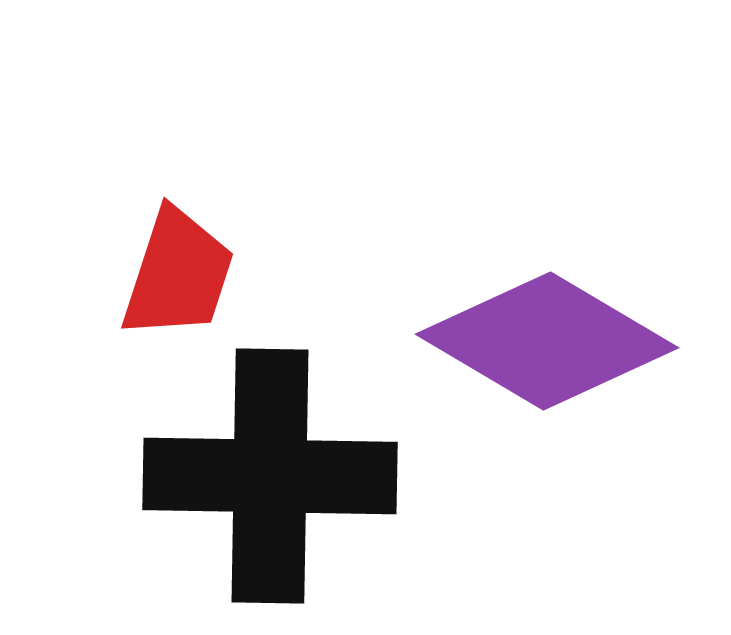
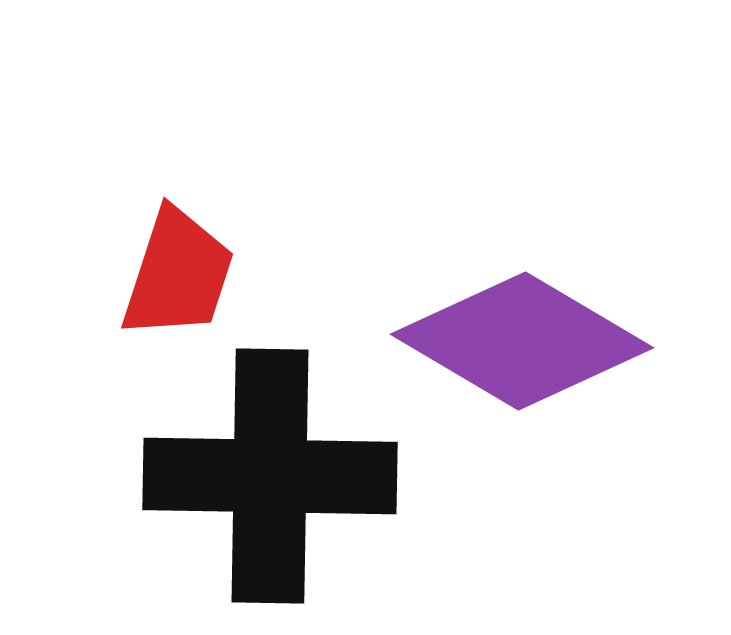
purple diamond: moved 25 px left
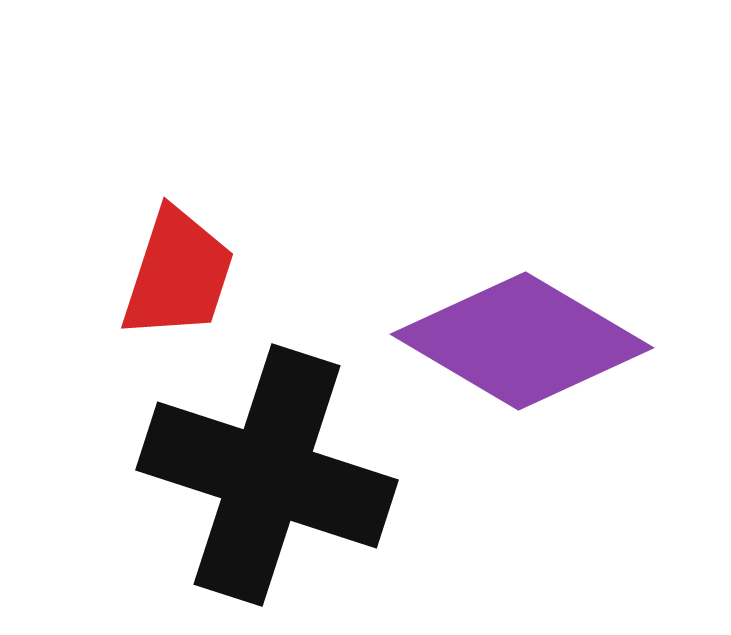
black cross: moved 3 px left, 1 px up; rotated 17 degrees clockwise
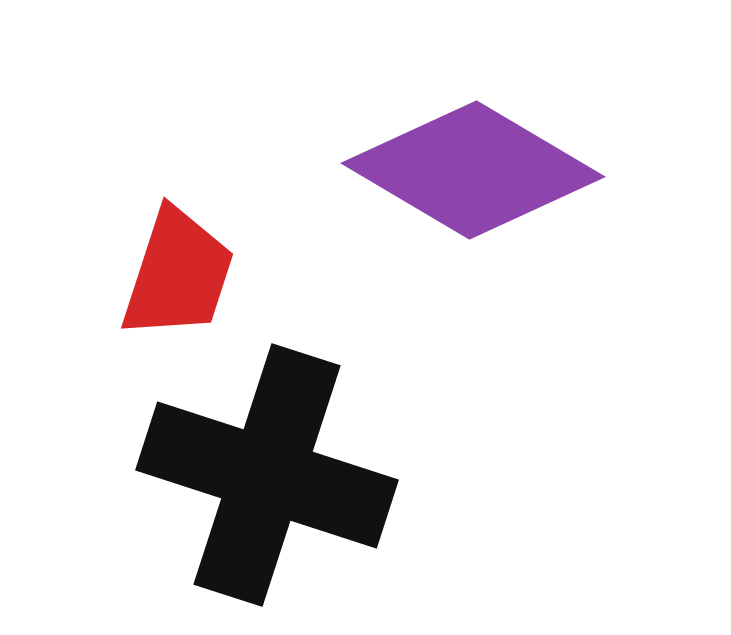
purple diamond: moved 49 px left, 171 px up
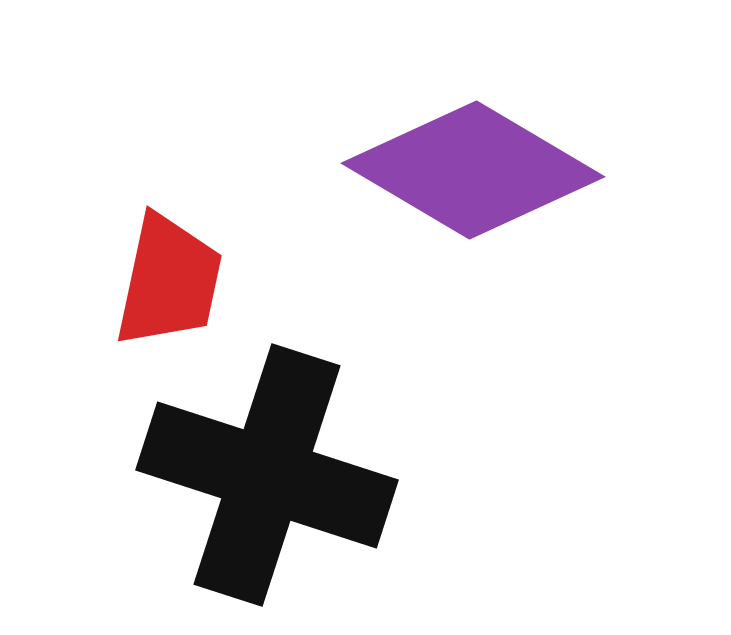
red trapezoid: moved 9 px left, 7 px down; rotated 6 degrees counterclockwise
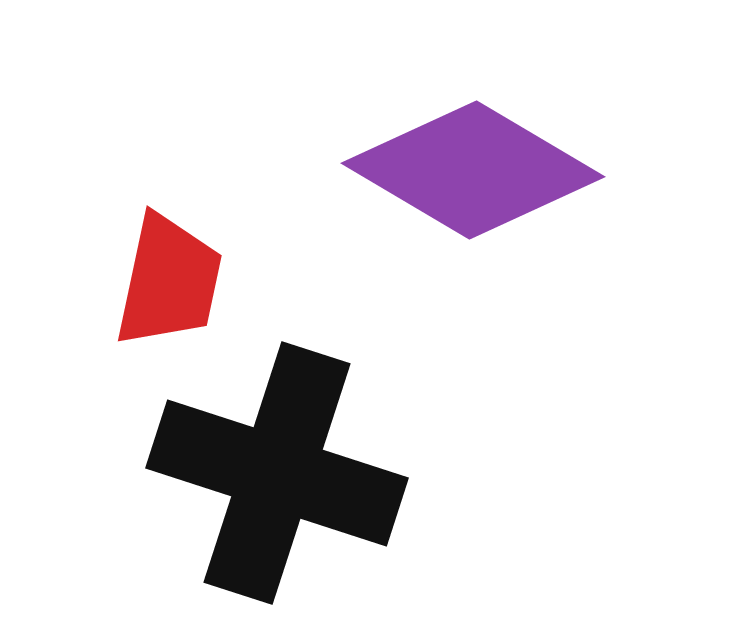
black cross: moved 10 px right, 2 px up
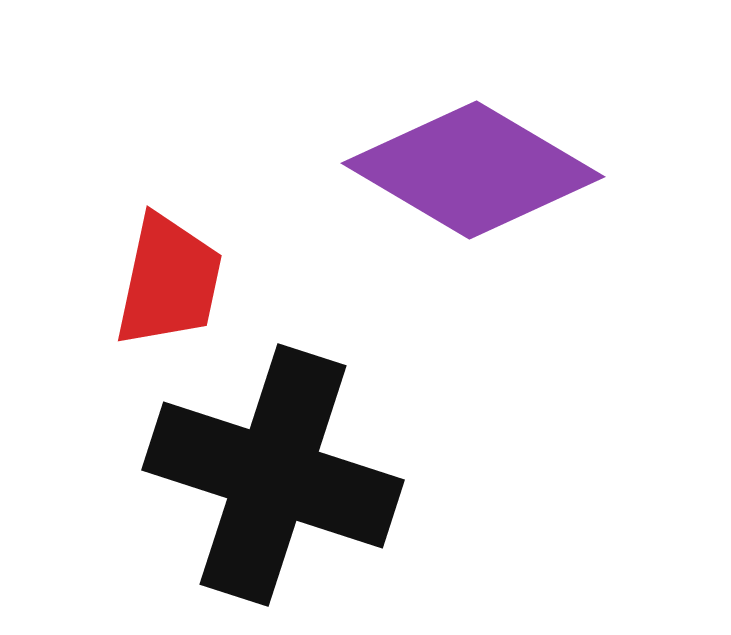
black cross: moved 4 px left, 2 px down
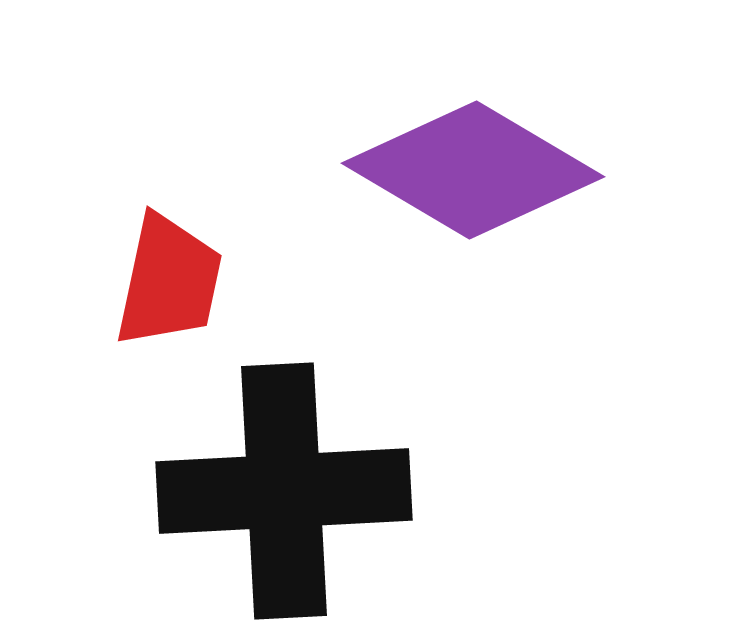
black cross: moved 11 px right, 16 px down; rotated 21 degrees counterclockwise
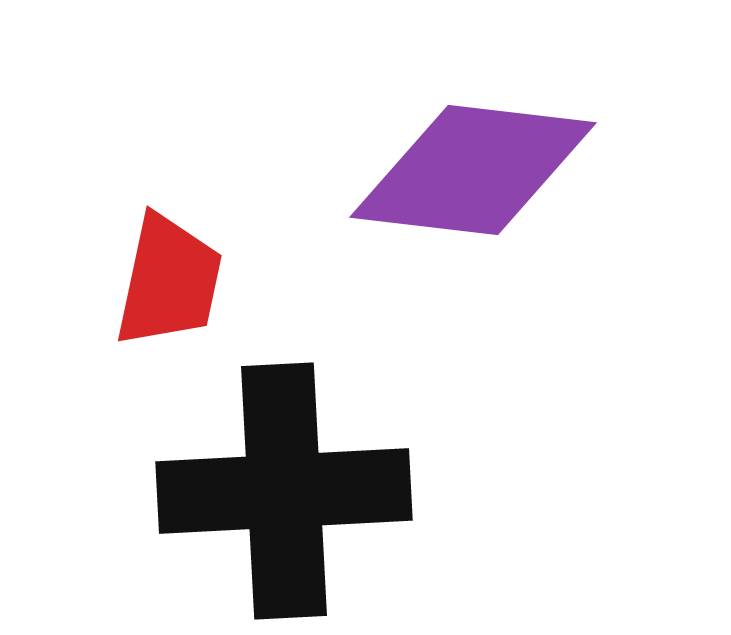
purple diamond: rotated 24 degrees counterclockwise
